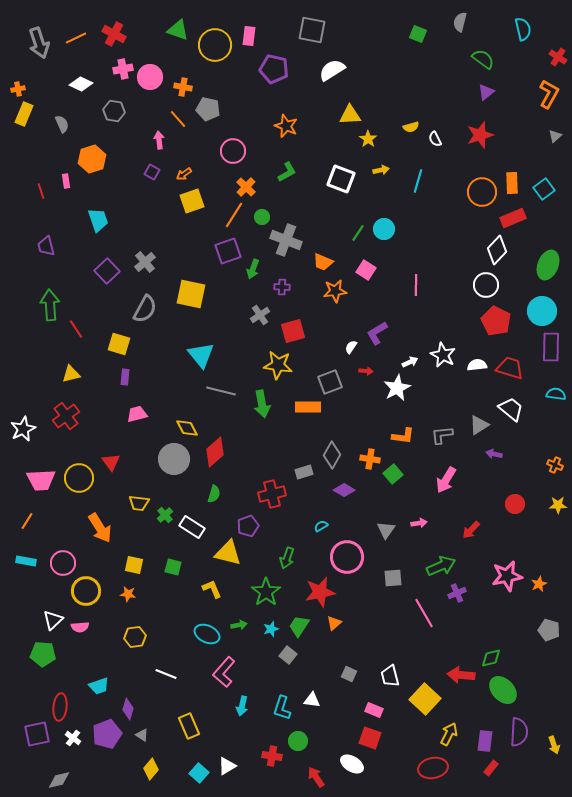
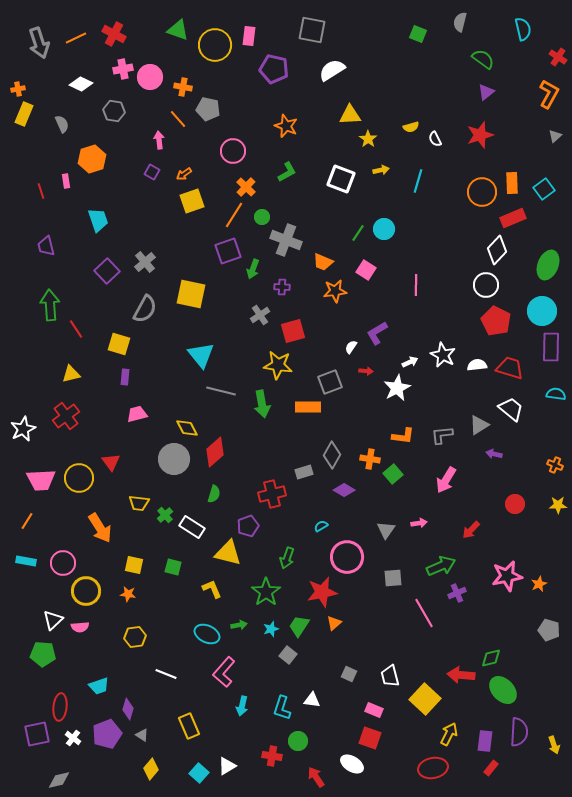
red star at (320, 592): moved 2 px right
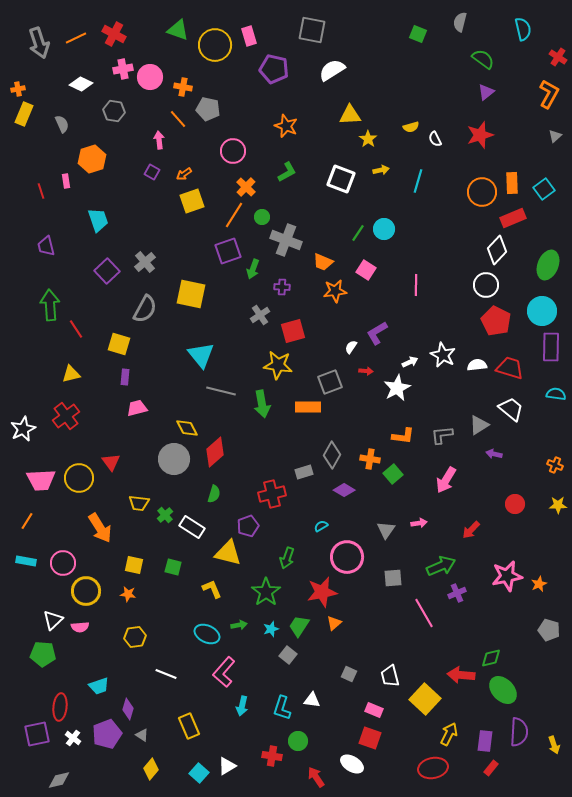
pink rectangle at (249, 36): rotated 24 degrees counterclockwise
pink trapezoid at (137, 414): moved 6 px up
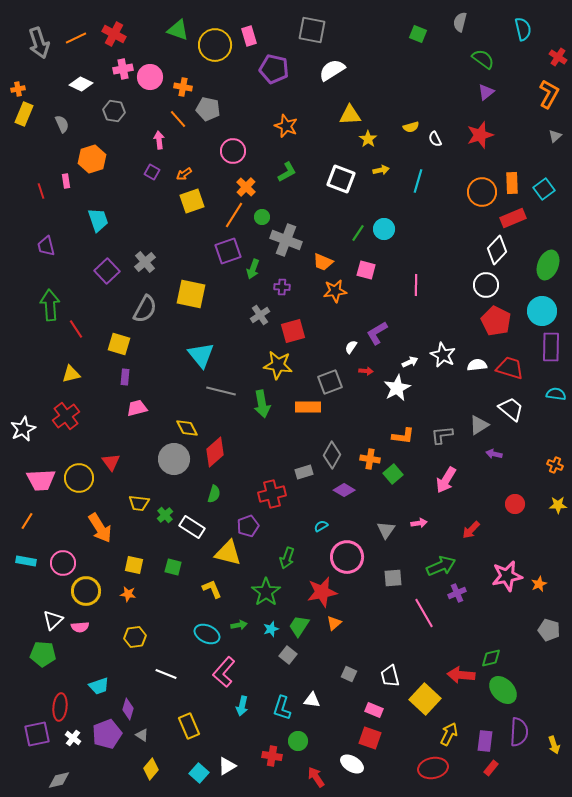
pink square at (366, 270): rotated 18 degrees counterclockwise
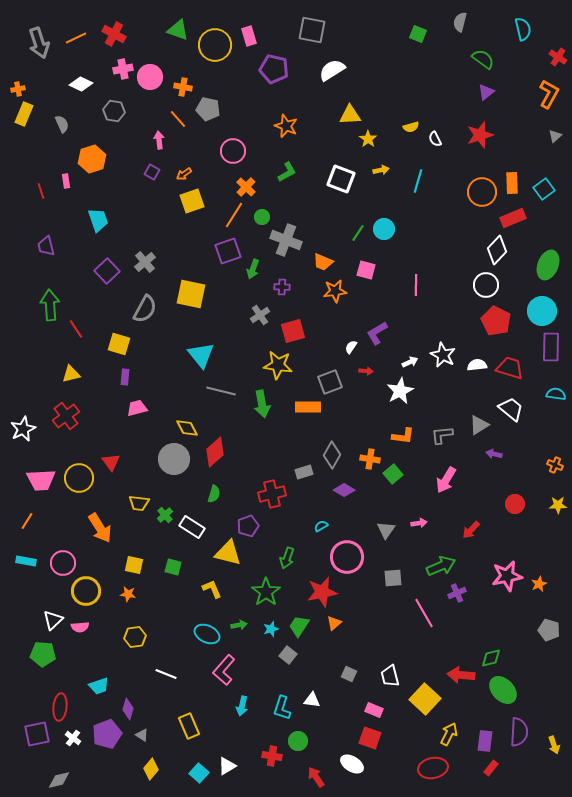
white star at (397, 388): moved 3 px right, 3 px down
pink L-shape at (224, 672): moved 2 px up
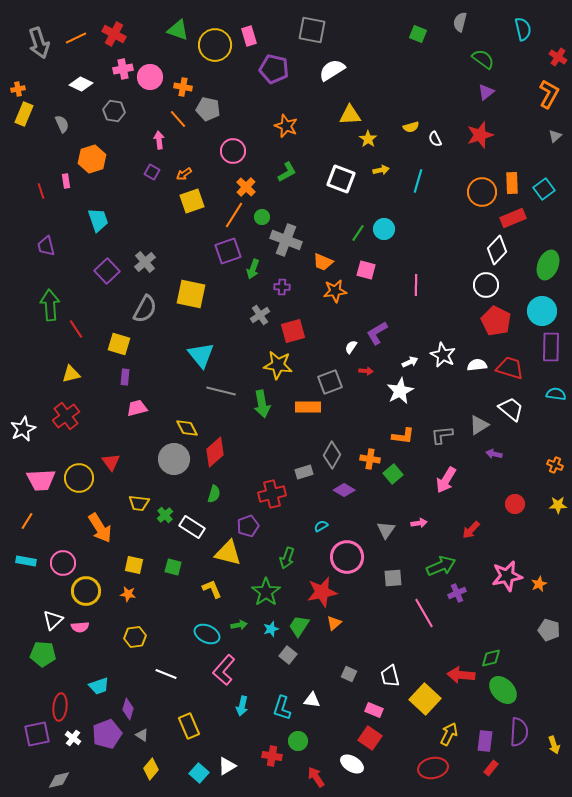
red square at (370, 738): rotated 15 degrees clockwise
